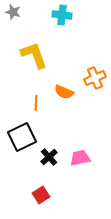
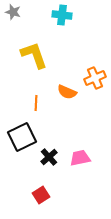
orange semicircle: moved 3 px right
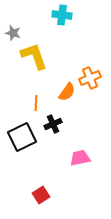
gray star: moved 21 px down
yellow L-shape: moved 1 px down
orange cross: moved 5 px left
orange semicircle: rotated 78 degrees counterclockwise
black cross: moved 4 px right, 33 px up; rotated 18 degrees clockwise
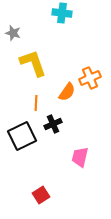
cyan cross: moved 2 px up
yellow L-shape: moved 1 px left, 7 px down
black square: moved 1 px up
pink trapezoid: moved 1 px up; rotated 65 degrees counterclockwise
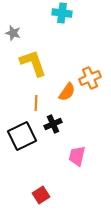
pink trapezoid: moved 3 px left, 1 px up
